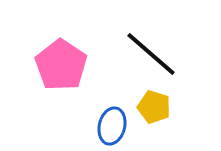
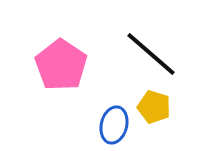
blue ellipse: moved 2 px right, 1 px up
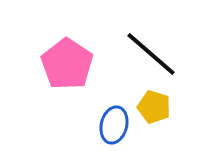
pink pentagon: moved 6 px right, 1 px up
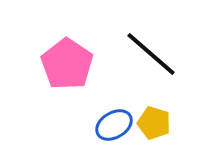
yellow pentagon: moved 16 px down
blue ellipse: rotated 45 degrees clockwise
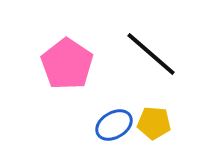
yellow pentagon: rotated 12 degrees counterclockwise
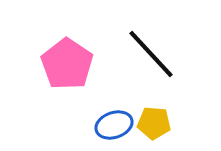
black line: rotated 6 degrees clockwise
blue ellipse: rotated 12 degrees clockwise
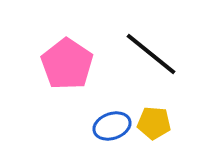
black line: rotated 8 degrees counterclockwise
blue ellipse: moved 2 px left, 1 px down
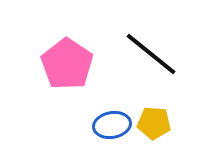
blue ellipse: moved 1 px up; rotated 9 degrees clockwise
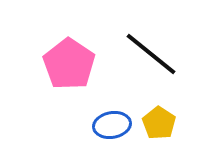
pink pentagon: moved 2 px right
yellow pentagon: moved 5 px right; rotated 28 degrees clockwise
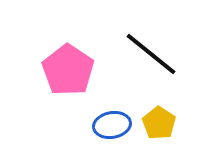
pink pentagon: moved 1 px left, 6 px down
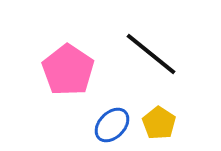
blue ellipse: rotated 36 degrees counterclockwise
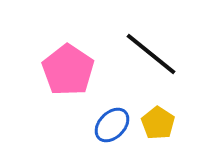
yellow pentagon: moved 1 px left
